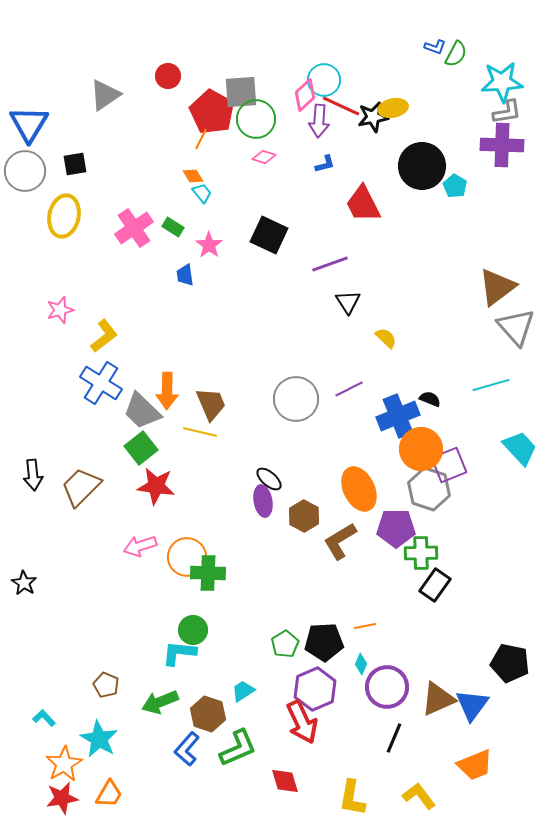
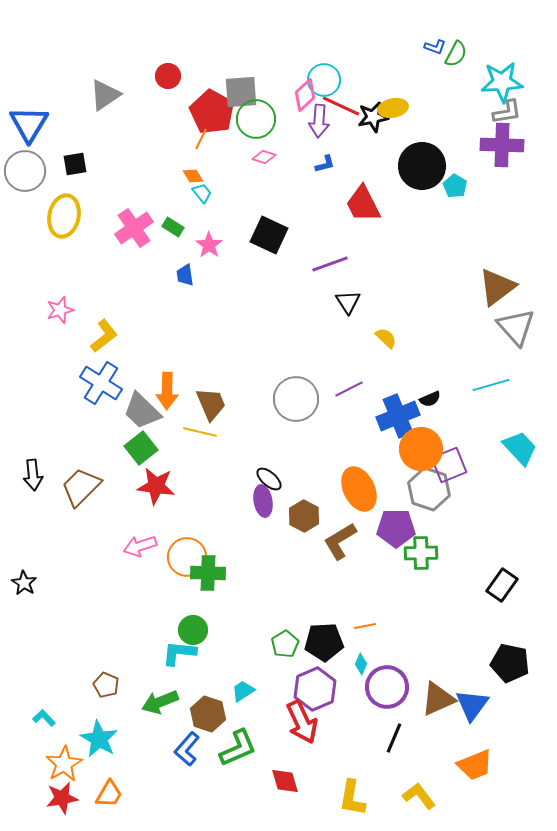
black semicircle at (430, 399): rotated 135 degrees clockwise
black rectangle at (435, 585): moved 67 px right
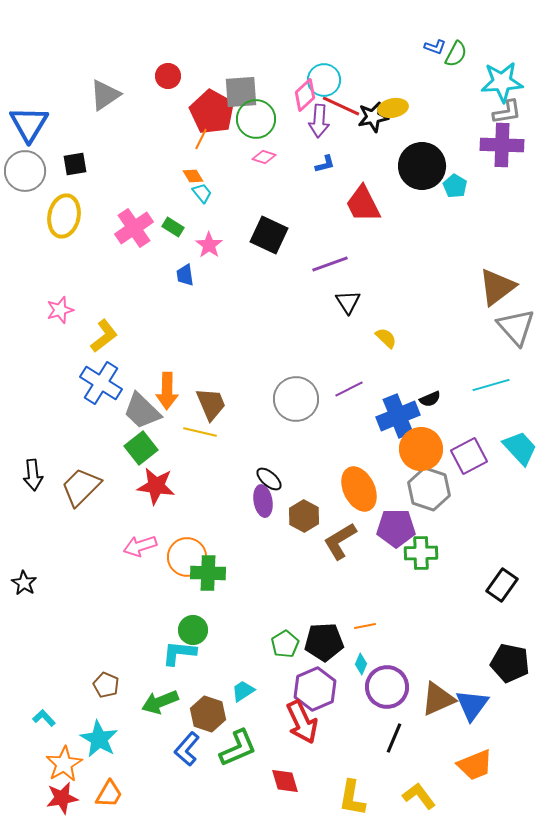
purple square at (449, 465): moved 20 px right, 9 px up; rotated 6 degrees counterclockwise
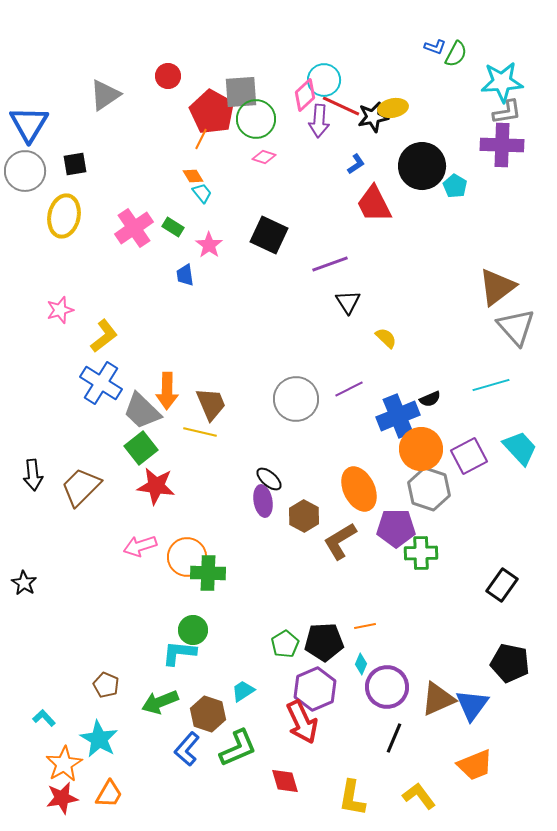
blue L-shape at (325, 164): moved 31 px right; rotated 20 degrees counterclockwise
red trapezoid at (363, 204): moved 11 px right
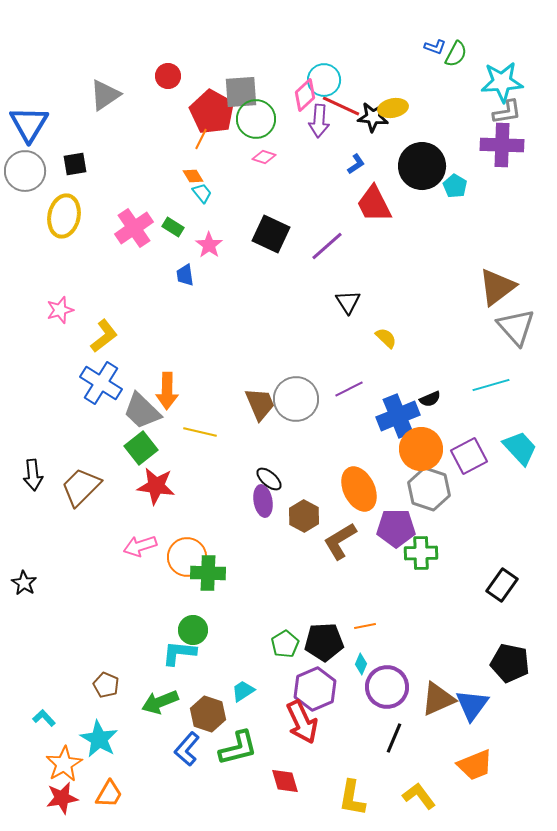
black star at (373, 117): rotated 16 degrees clockwise
black square at (269, 235): moved 2 px right, 1 px up
purple line at (330, 264): moved 3 px left, 18 px up; rotated 21 degrees counterclockwise
brown trapezoid at (211, 404): moved 49 px right
green L-shape at (238, 748): rotated 9 degrees clockwise
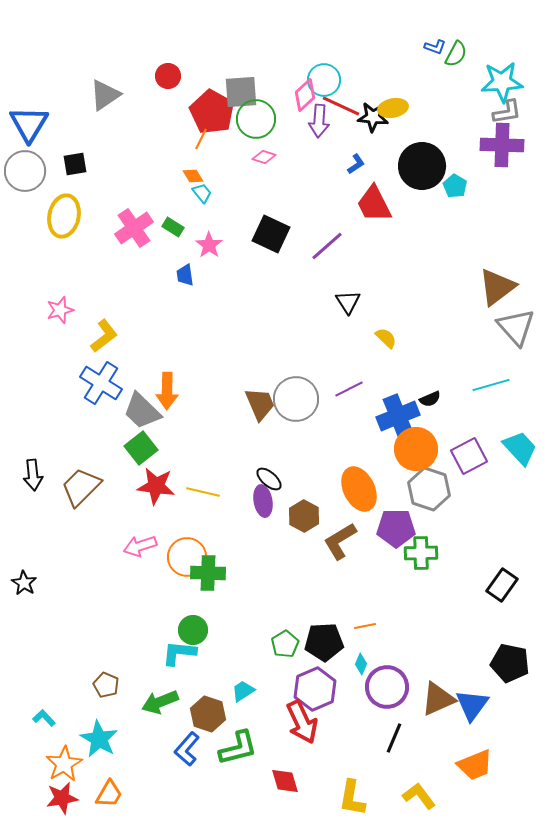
yellow line at (200, 432): moved 3 px right, 60 px down
orange circle at (421, 449): moved 5 px left
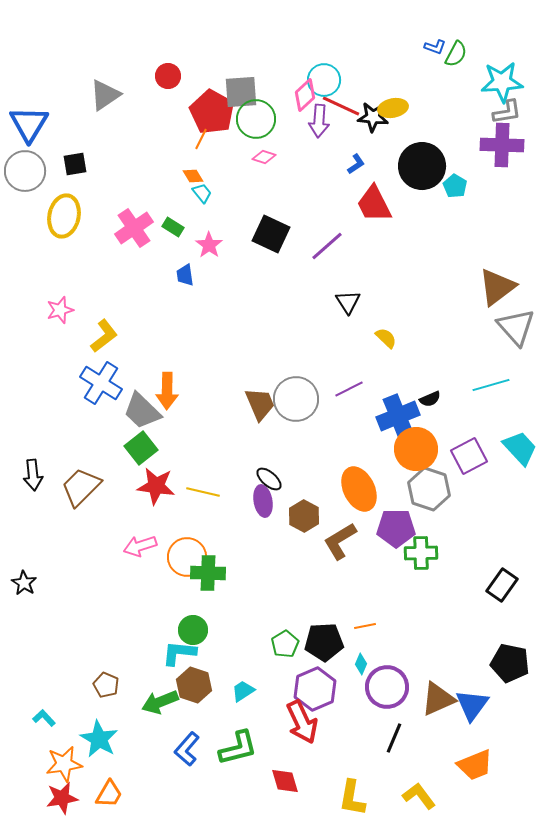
brown hexagon at (208, 714): moved 14 px left, 29 px up
orange star at (64, 764): rotated 21 degrees clockwise
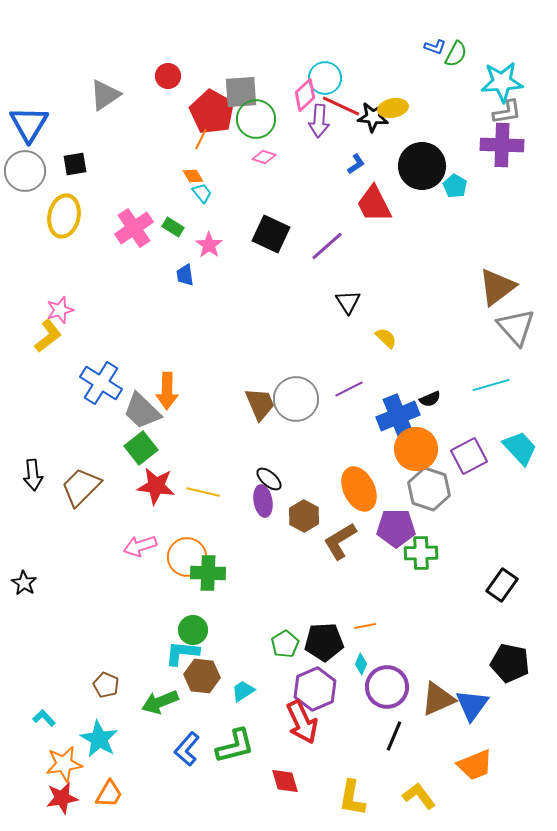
cyan circle at (324, 80): moved 1 px right, 2 px up
yellow L-shape at (104, 336): moved 56 px left
cyan L-shape at (179, 653): moved 3 px right
brown hexagon at (194, 685): moved 8 px right, 9 px up; rotated 12 degrees counterclockwise
black line at (394, 738): moved 2 px up
green L-shape at (238, 748): moved 3 px left, 2 px up
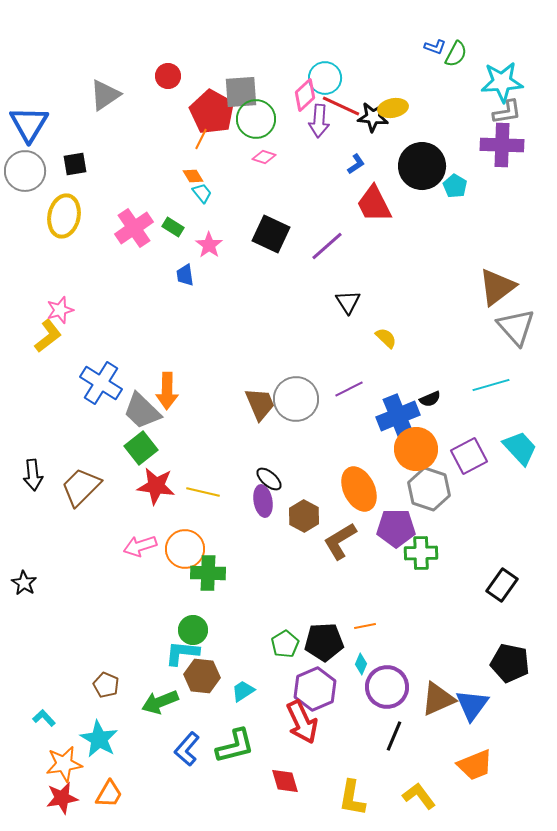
orange circle at (187, 557): moved 2 px left, 8 px up
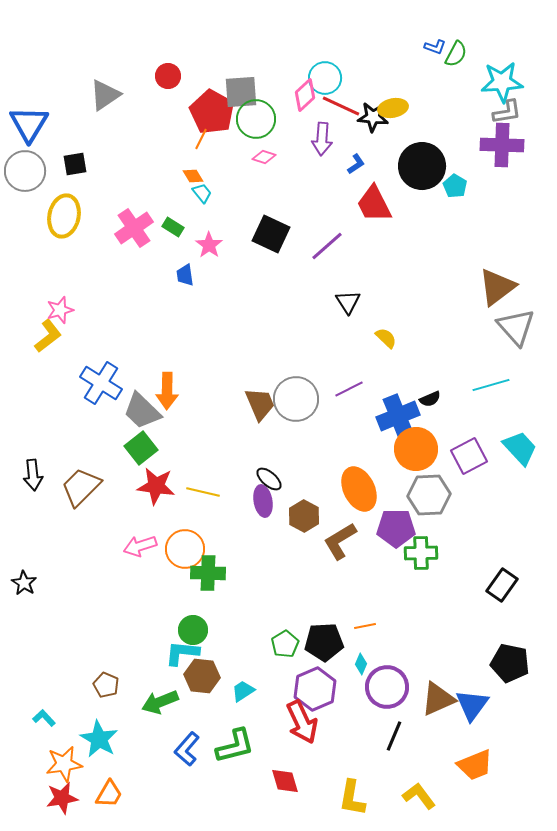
purple arrow at (319, 121): moved 3 px right, 18 px down
gray hexagon at (429, 489): moved 6 px down; rotated 21 degrees counterclockwise
